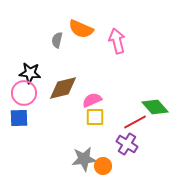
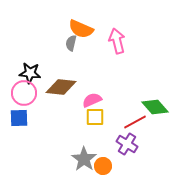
gray semicircle: moved 14 px right, 3 px down
brown diamond: moved 2 px left, 1 px up; rotated 20 degrees clockwise
gray star: rotated 30 degrees counterclockwise
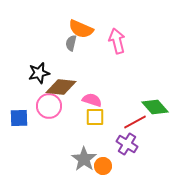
black star: moved 9 px right; rotated 20 degrees counterclockwise
pink circle: moved 25 px right, 13 px down
pink semicircle: rotated 42 degrees clockwise
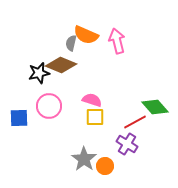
orange semicircle: moved 5 px right, 6 px down
brown diamond: moved 22 px up; rotated 16 degrees clockwise
orange circle: moved 2 px right
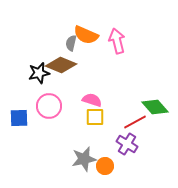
gray star: rotated 25 degrees clockwise
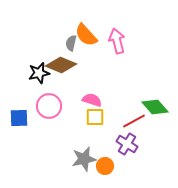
orange semicircle: rotated 25 degrees clockwise
red line: moved 1 px left, 1 px up
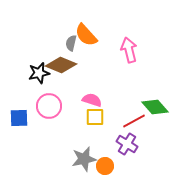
pink arrow: moved 12 px right, 9 px down
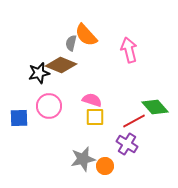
gray star: moved 1 px left
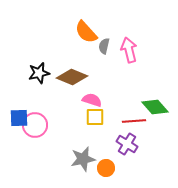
orange semicircle: moved 3 px up
gray semicircle: moved 33 px right, 3 px down
brown diamond: moved 11 px right, 12 px down
pink circle: moved 14 px left, 19 px down
red line: rotated 25 degrees clockwise
orange circle: moved 1 px right, 2 px down
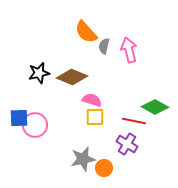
green diamond: rotated 20 degrees counterclockwise
red line: rotated 15 degrees clockwise
orange circle: moved 2 px left
